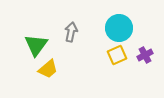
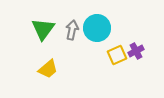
cyan circle: moved 22 px left
gray arrow: moved 1 px right, 2 px up
green triangle: moved 7 px right, 16 px up
purple cross: moved 9 px left, 4 px up
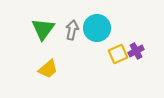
yellow square: moved 1 px right, 1 px up
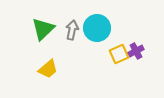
green triangle: rotated 10 degrees clockwise
yellow square: moved 1 px right
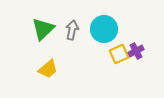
cyan circle: moved 7 px right, 1 px down
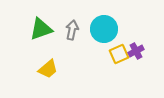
green triangle: moved 2 px left; rotated 25 degrees clockwise
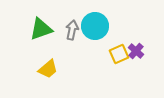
cyan circle: moved 9 px left, 3 px up
purple cross: rotated 21 degrees counterclockwise
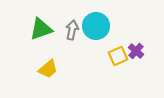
cyan circle: moved 1 px right
yellow square: moved 1 px left, 2 px down
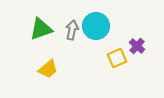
purple cross: moved 1 px right, 5 px up
yellow square: moved 1 px left, 2 px down
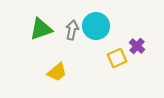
yellow trapezoid: moved 9 px right, 3 px down
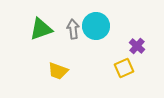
gray arrow: moved 1 px right, 1 px up; rotated 18 degrees counterclockwise
yellow square: moved 7 px right, 10 px down
yellow trapezoid: moved 1 px right, 1 px up; rotated 60 degrees clockwise
